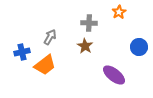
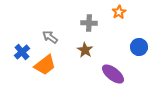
gray arrow: rotated 84 degrees counterclockwise
brown star: moved 4 px down
blue cross: rotated 28 degrees counterclockwise
purple ellipse: moved 1 px left, 1 px up
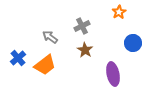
gray cross: moved 7 px left, 3 px down; rotated 28 degrees counterclockwise
blue circle: moved 6 px left, 4 px up
blue cross: moved 4 px left, 6 px down
purple ellipse: rotated 40 degrees clockwise
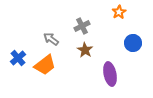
gray arrow: moved 1 px right, 2 px down
purple ellipse: moved 3 px left
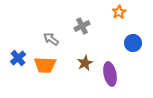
brown star: moved 13 px down; rotated 14 degrees clockwise
orange trapezoid: rotated 40 degrees clockwise
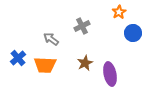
blue circle: moved 10 px up
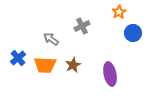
brown star: moved 12 px left, 2 px down
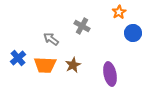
gray cross: rotated 35 degrees counterclockwise
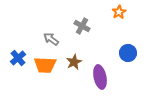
blue circle: moved 5 px left, 20 px down
brown star: moved 1 px right, 3 px up
purple ellipse: moved 10 px left, 3 px down
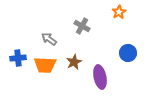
gray arrow: moved 2 px left
blue cross: rotated 35 degrees clockwise
